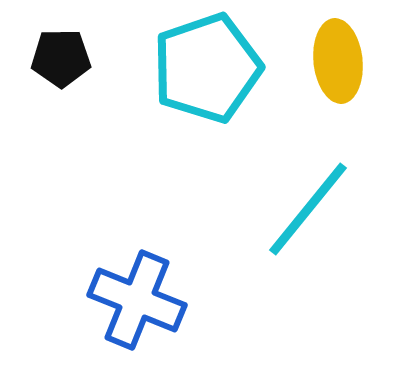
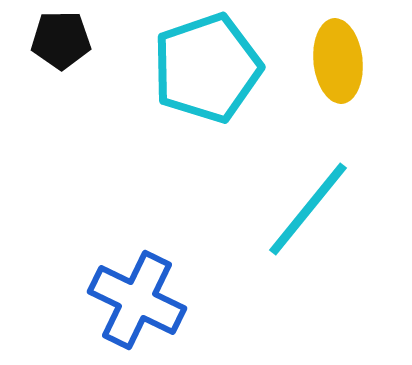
black pentagon: moved 18 px up
blue cross: rotated 4 degrees clockwise
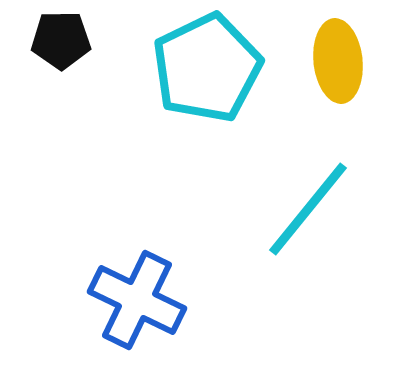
cyan pentagon: rotated 7 degrees counterclockwise
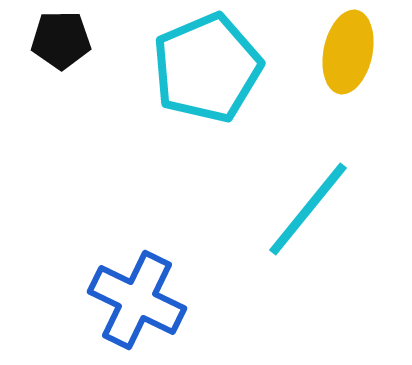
yellow ellipse: moved 10 px right, 9 px up; rotated 18 degrees clockwise
cyan pentagon: rotated 3 degrees clockwise
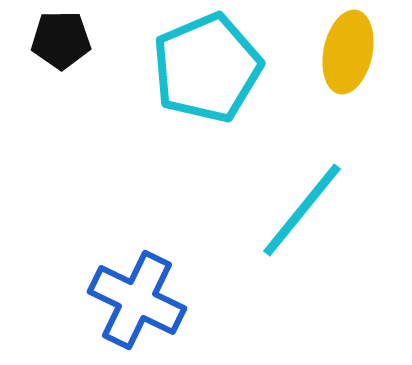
cyan line: moved 6 px left, 1 px down
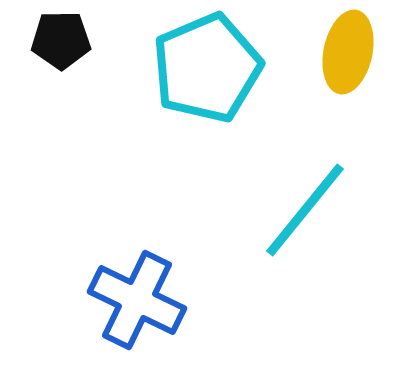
cyan line: moved 3 px right
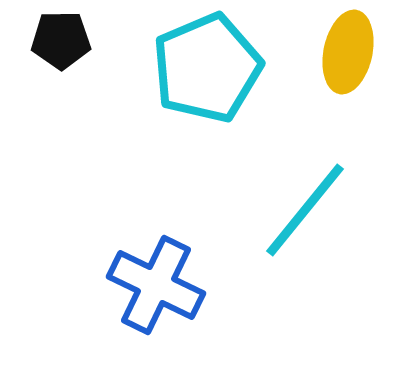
blue cross: moved 19 px right, 15 px up
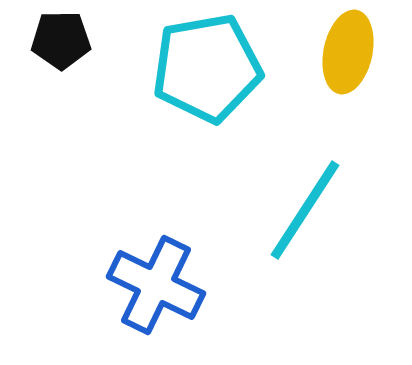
cyan pentagon: rotated 13 degrees clockwise
cyan line: rotated 6 degrees counterclockwise
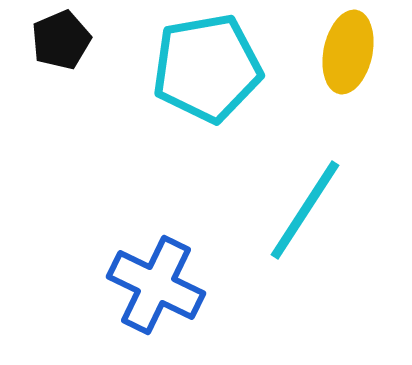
black pentagon: rotated 22 degrees counterclockwise
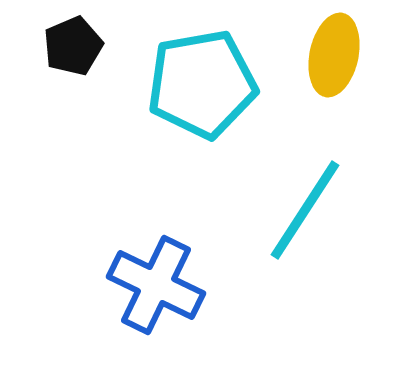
black pentagon: moved 12 px right, 6 px down
yellow ellipse: moved 14 px left, 3 px down
cyan pentagon: moved 5 px left, 16 px down
